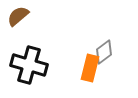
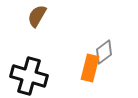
brown semicircle: moved 19 px right; rotated 20 degrees counterclockwise
black cross: moved 11 px down
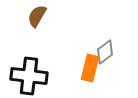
gray diamond: moved 1 px right
black cross: rotated 9 degrees counterclockwise
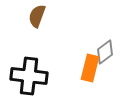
brown semicircle: rotated 10 degrees counterclockwise
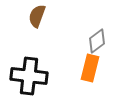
gray diamond: moved 8 px left, 11 px up
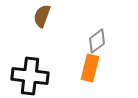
brown semicircle: moved 5 px right
black cross: moved 1 px right
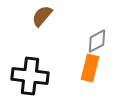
brown semicircle: rotated 20 degrees clockwise
gray diamond: rotated 10 degrees clockwise
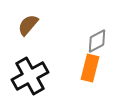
brown semicircle: moved 14 px left, 9 px down
black cross: rotated 36 degrees counterclockwise
